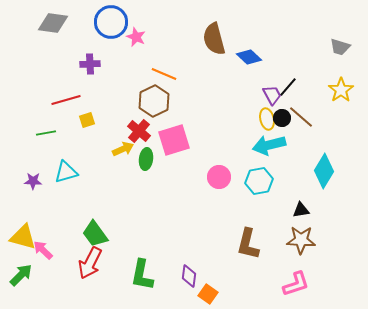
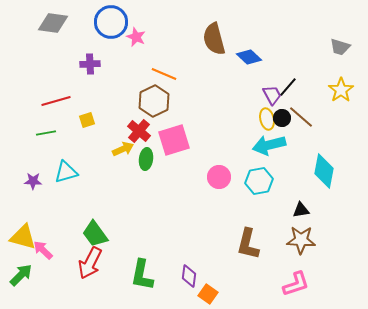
red line: moved 10 px left, 1 px down
cyan diamond: rotated 20 degrees counterclockwise
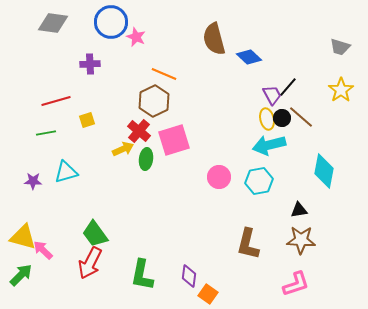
black triangle: moved 2 px left
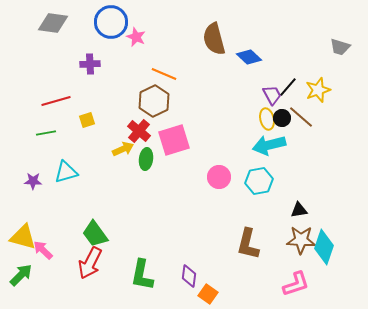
yellow star: moved 23 px left; rotated 15 degrees clockwise
cyan diamond: moved 76 px down; rotated 8 degrees clockwise
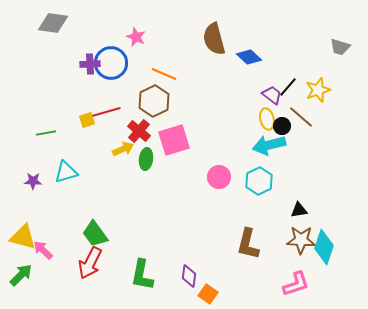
blue circle: moved 41 px down
purple trapezoid: rotated 25 degrees counterclockwise
red line: moved 50 px right, 11 px down
black circle: moved 8 px down
cyan hexagon: rotated 16 degrees counterclockwise
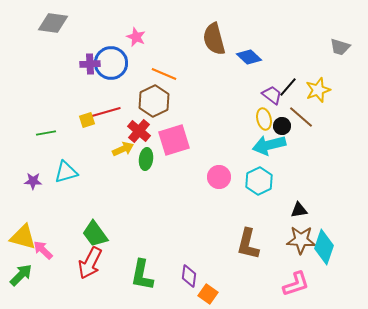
yellow ellipse: moved 3 px left
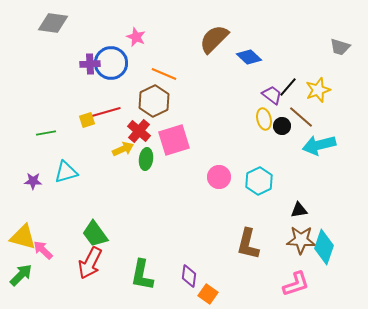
brown semicircle: rotated 60 degrees clockwise
cyan arrow: moved 50 px right
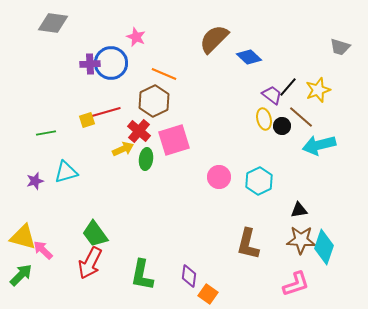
purple star: moved 2 px right; rotated 18 degrees counterclockwise
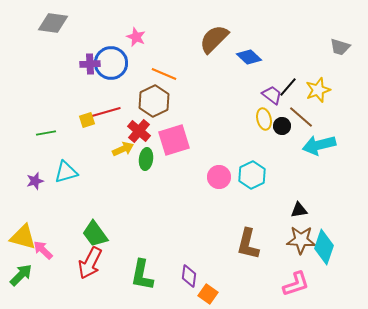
cyan hexagon: moved 7 px left, 6 px up
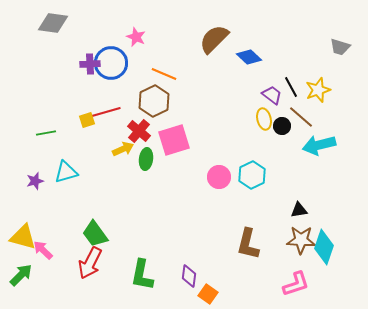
black line: moved 3 px right; rotated 70 degrees counterclockwise
